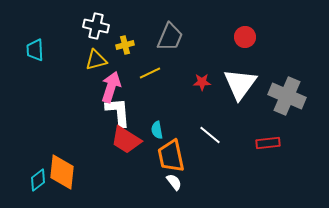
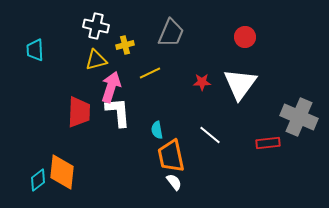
gray trapezoid: moved 1 px right, 4 px up
gray cross: moved 12 px right, 21 px down
red trapezoid: moved 47 px left, 28 px up; rotated 120 degrees counterclockwise
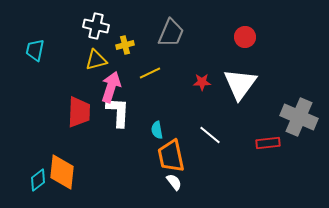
cyan trapezoid: rotated 15 degrees clockwise
white L-shape: rotated 8 degrees clockwise
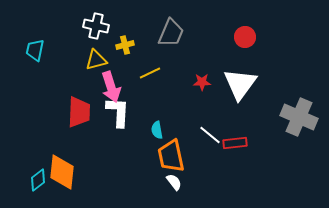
pink arrow: rotated 144 degrees clockwise
red rectangle: moved 33 px left
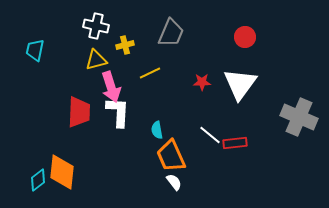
orange trapezoid: rotated 12 degrees counterclockwise
